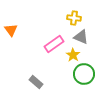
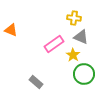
orange triangle: rotated 32 degrees counterclockwise
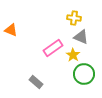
pink rectangle: moved 1 px left, 4 px down
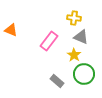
pink rectangle: moved 4 px left, 7 px up; rotated 18 degrees counterclockwise
yellow star: moved 1 px right
gray rectangle: moved 21 px right, 1 px up
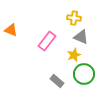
pink rectangle: moved 2 px left
yellow star: rotated 16 degrees clockwise
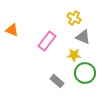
yellow cross: rotated 24 degrees clockwise
orange triangle: moved 1 px right
gray triangle: moved 2 px right
yellow star: rotated 24 degrees clockwise
green circle: moved 1 px right, 1 px up
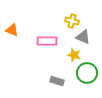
yellow cross: moved 2 px left, 3 px down; rotated 16 degrees counterclockwise
pink rectangle: rotated 54 degrees clockwise
yellow star: rotated 16 degrees clockwise
green circle: moved 2 px right
gray rectangle: rotated 24 degrees counterclockwise
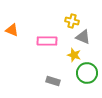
gray rectangle: moved 4 px left
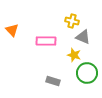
orange triangle: rotated 24 degrees clockwise
pink rectangle: moved 1 px left
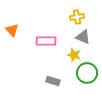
yellow cross: moved 5 px right, 4 px up; rotated 24 degrees counterclockwise
